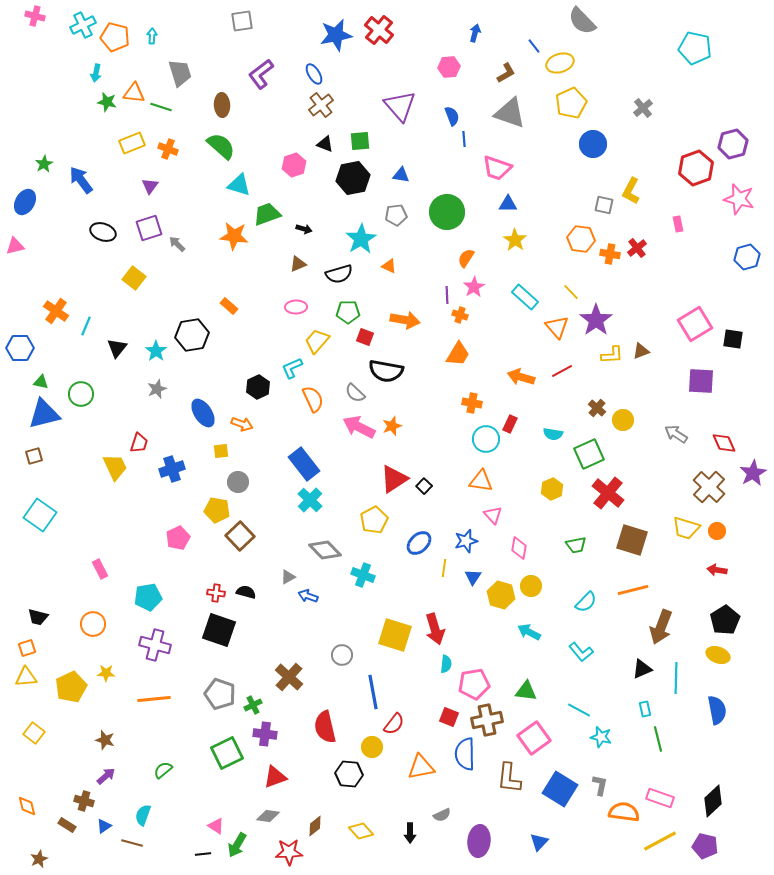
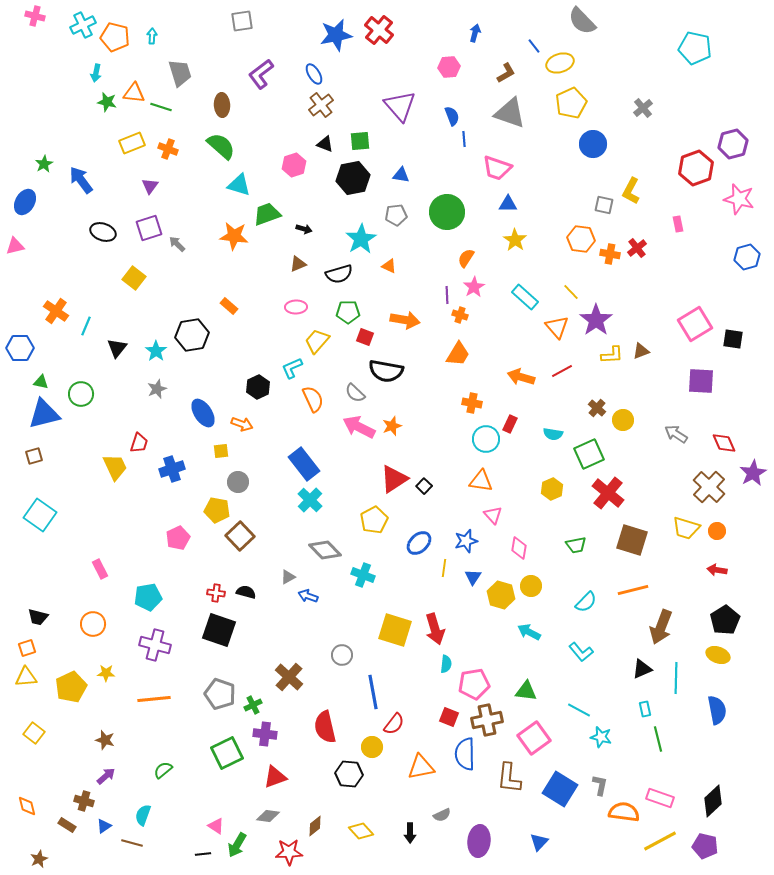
yellow square at (395, 635): moved 5 px up
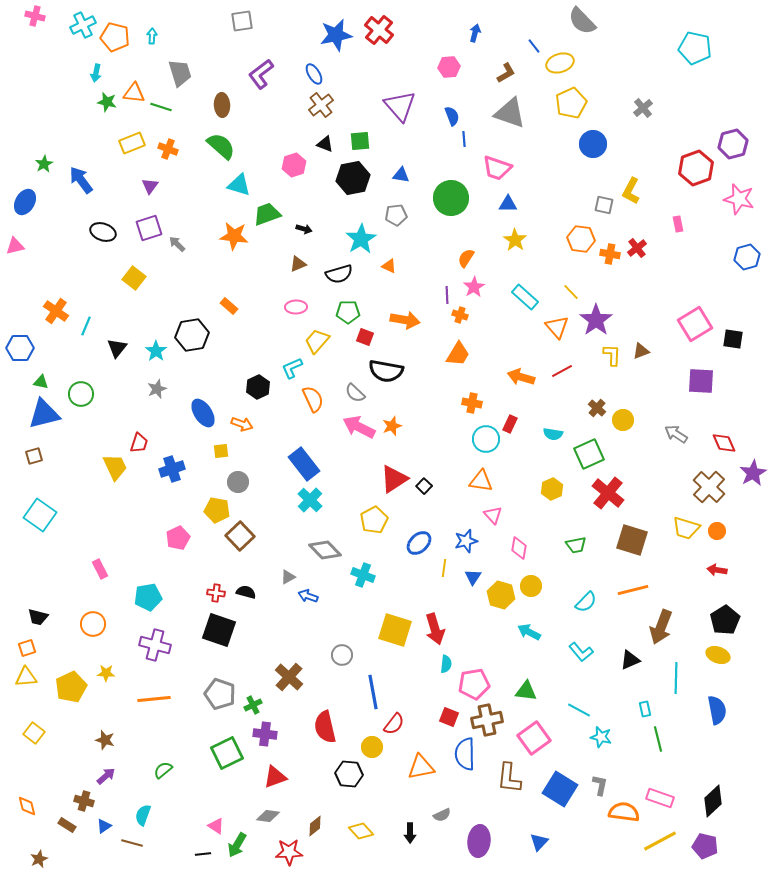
green circle at (447, 212): moved 4 px right, 14 px up
yellow L-shape at (612, 355): rotated 85 degrees counterclockwise
black triangle at (642, 669): moved 12 px left, 9 px up
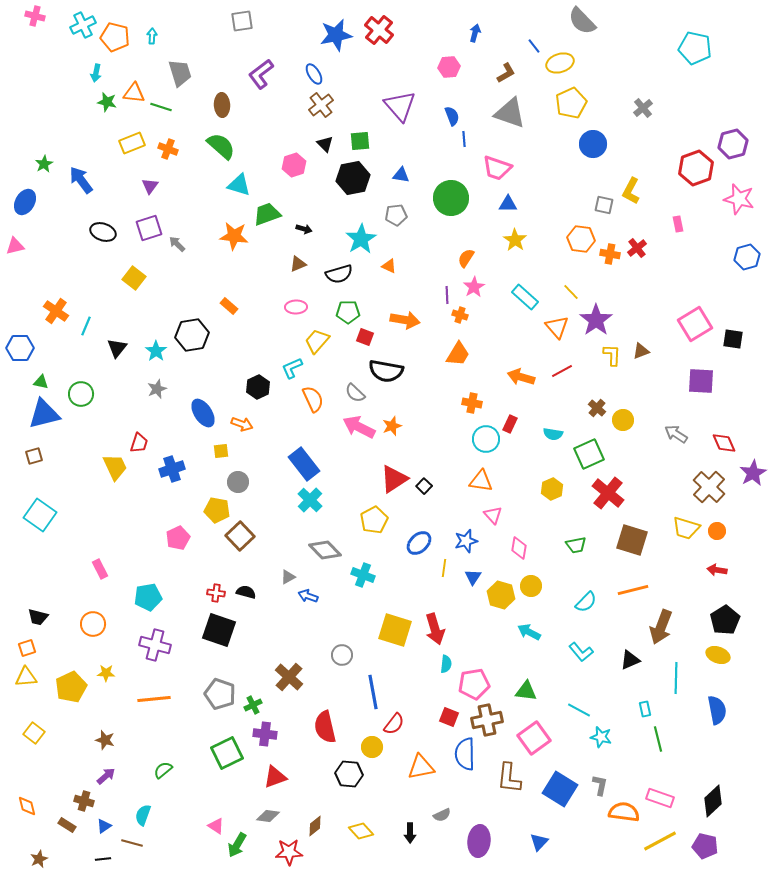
black triangle at (325, 144): rotated 24 degrees clockwise
black line at (203, 854): moved 100 px left, 5 px down
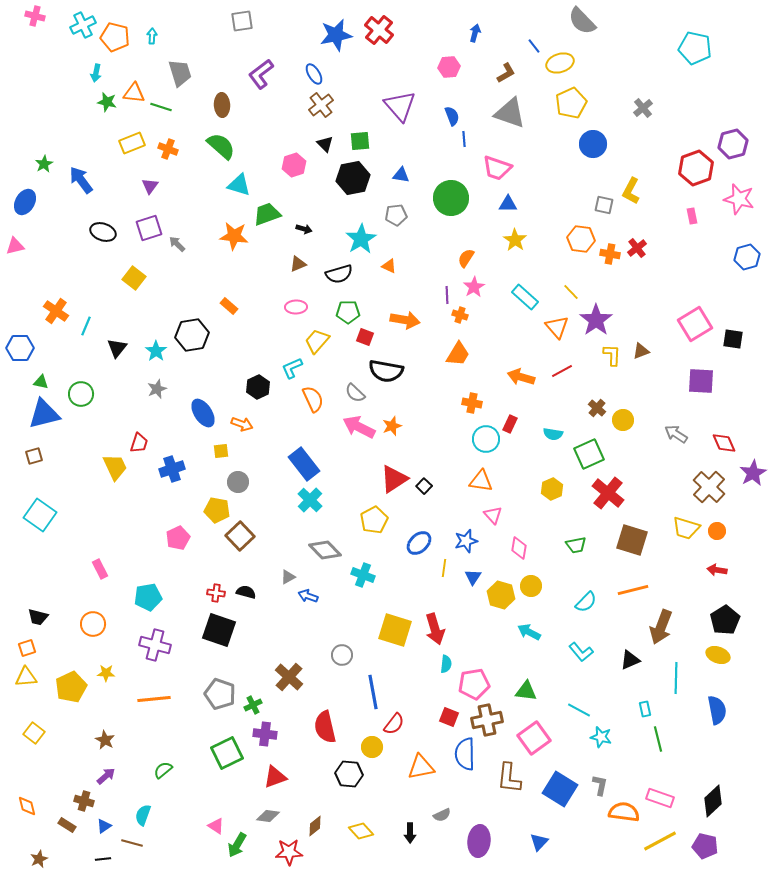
pink rectangle at (678, 224): moved 14 px right, 8 px up
brown star at (105, 740): rotated 12 degrees clockwise
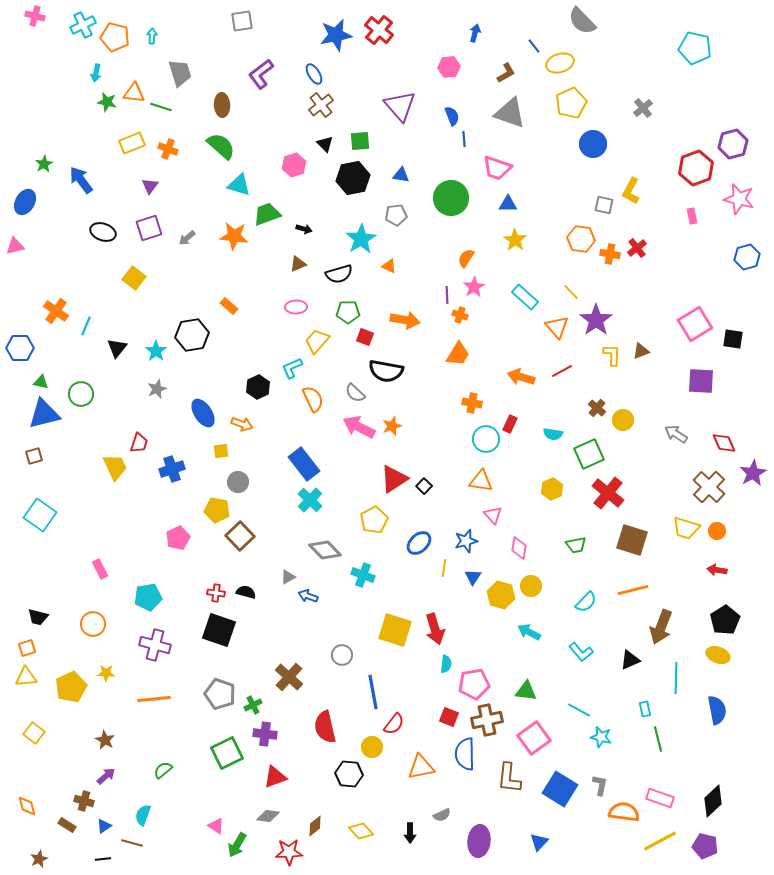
gray arrow at (177, 244): moved 10 px right, 6 px up; rotated 84 degrees counterclockwise
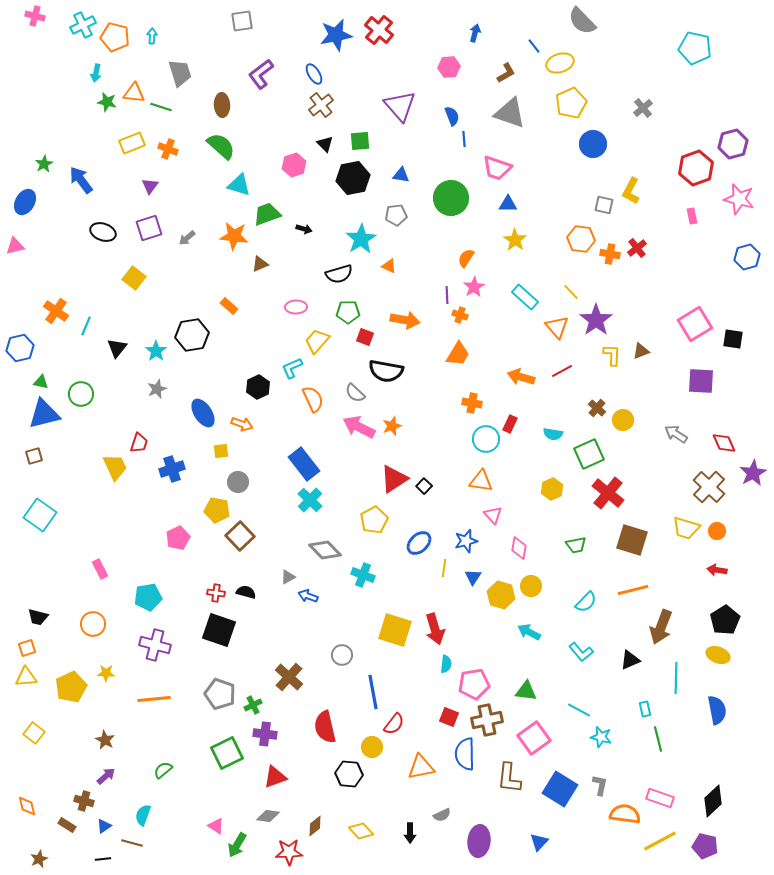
brown triangle at (298, 264): moved 38 px left
blue hexagon at (20, 348): rotated 12 degrees counterclockwise
orange semicircle at (624, 812): moved 1 px right, 2 px down
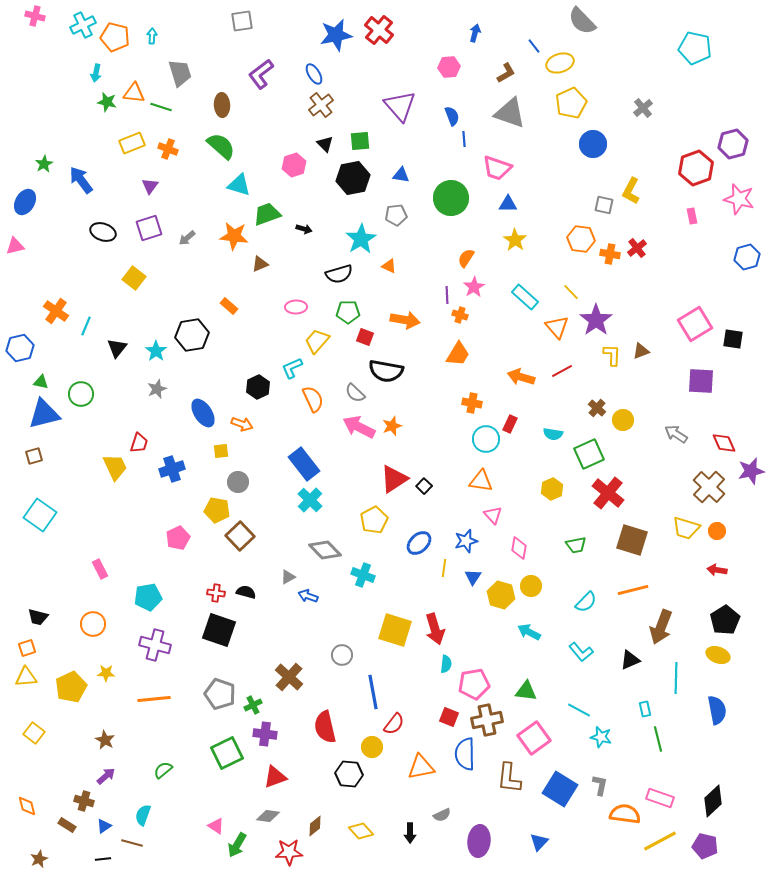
purple star at (753, 473): moved 2 px left, 2 px up; rotated 16 degrees clockwise
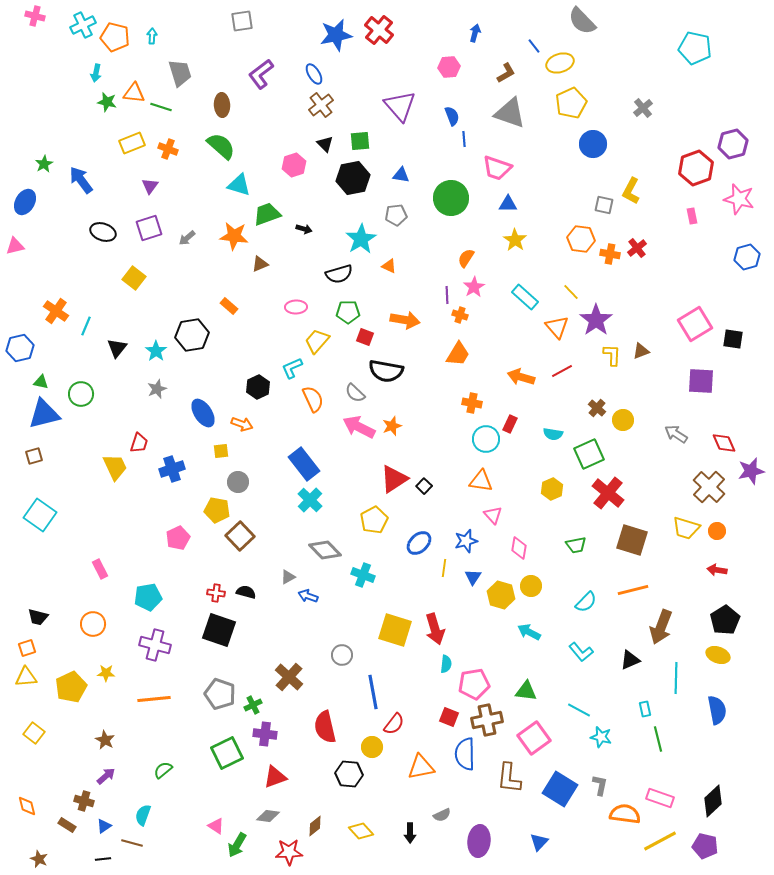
brown star at (39, 859): rotated 24 degrees counterclockwise
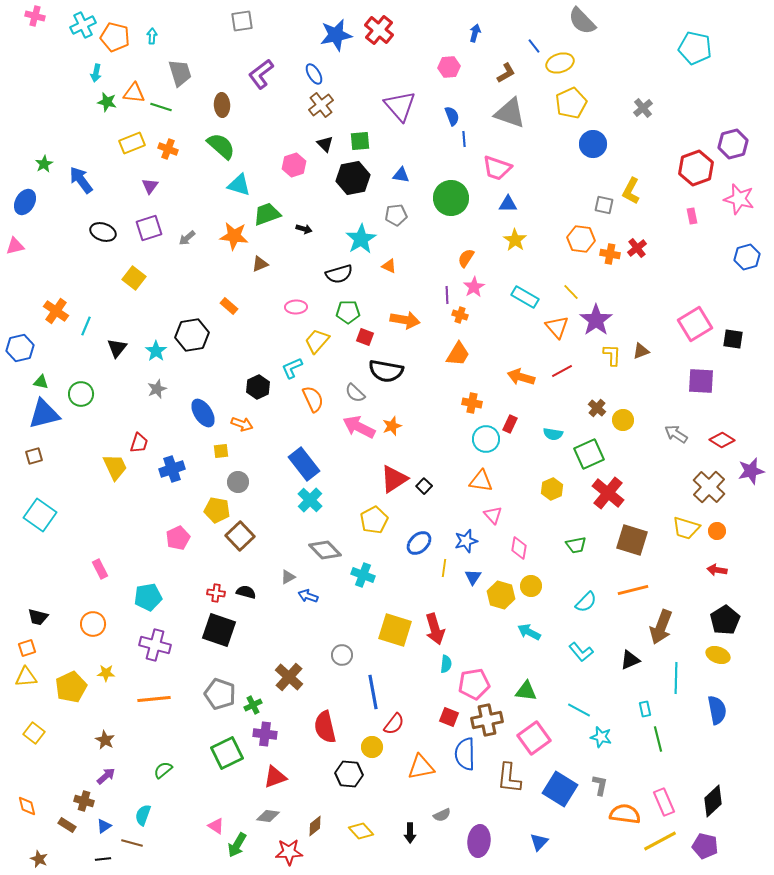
cyan rectangle at (525, 297): rotated 12 degrees counterclockwise
red diamond at (724, 443): moved 2 px left, 3 px up; rotated 35 degrees counterclockwise
pink rectangle at (660, 798): moved 4 px right, 4 px down; rotated 48 degrees clockwise
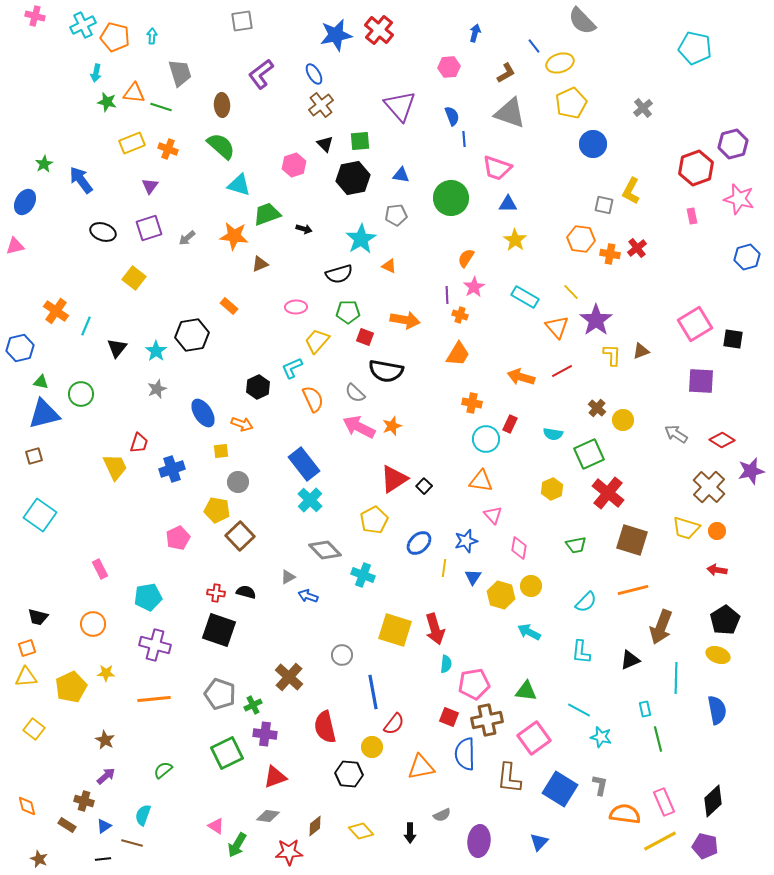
cyan L-shape at (581, 652): rotated 45 degrees clockwise
yellow square at (34, 733): moved 4 px up
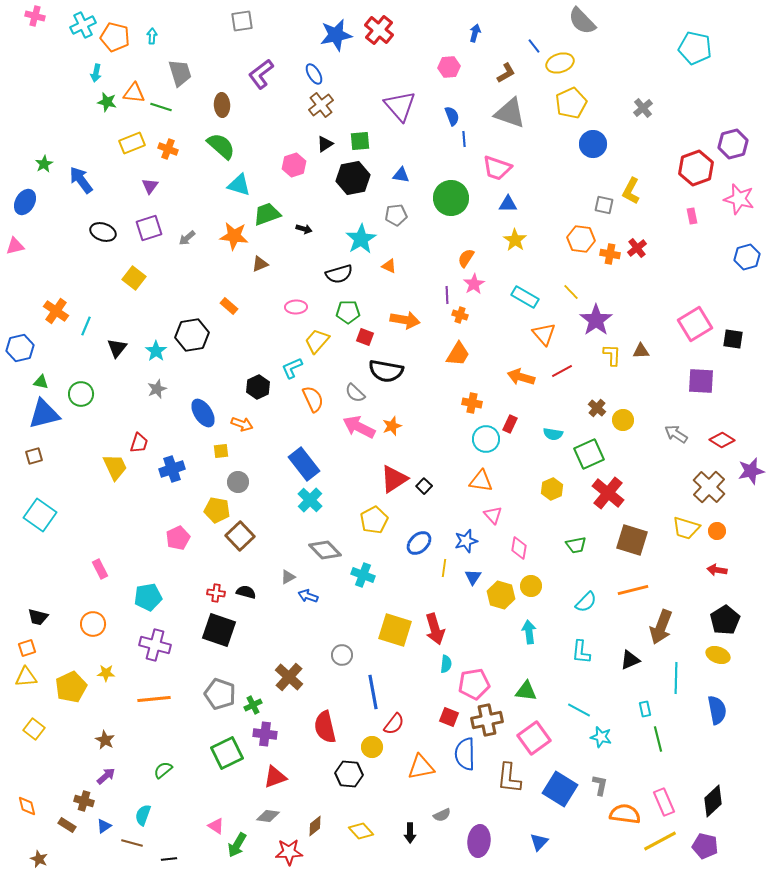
black triangle at (325, 144): rotated 42 degrees clockwise
pink star at (474, 287): moved 3 px up
orange triangle at (557, 327): moved 13 px left, 7 px down
brown triangle at (641, 351): rotated 18 degrees clockwise
cyan arrow at (529, 632): rotated 55 degrees clockwise
black line at (103, 859): moved 66 px right
